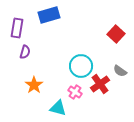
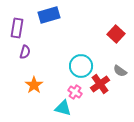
cyan triangle: moved 5 px right
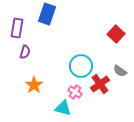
blue rectangle: moved 2 px left, 1 px up; rotated 55 degrees counterclockwise
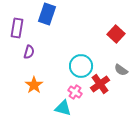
purple semicircle: moved 4 px right
gray semicircle: moved 1 px right, 1 px up
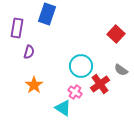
cyan triangle: rotated 18 degrees clockwise
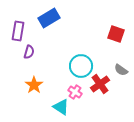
blue rectangle: moved 2 px right, 4 px down; rotated 40 degrees clockwise
purple rectangle: moved 1 px right, 3 px down
red square: rotated 24 degrees counterclockwise
cyan triangle: moved 2 px left, 1 px up
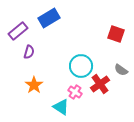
purple rectangle: rotated 42 degrees clockwise
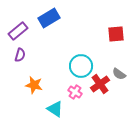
red square: rotated 24 degrees counterclockwise
purple semicircle: moved 9 px left, 3 px down
gray semicircle: moved 2 px left, 4 px down
orange star: rotated 24 degrees counterclockwise
cyan triangle: moved 6 px left, 2 px down
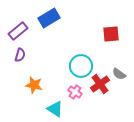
red square: moved 5 px left
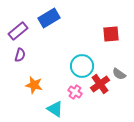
cyan circle: moved 1 px right
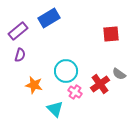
cyan circle: moved 16 px left, 5 px down
cyan triangle: rotated 12 degrees clockwise
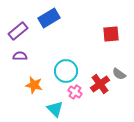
purple semicircle: moved 1 px down; rotated 104 degrees counterclockwise
